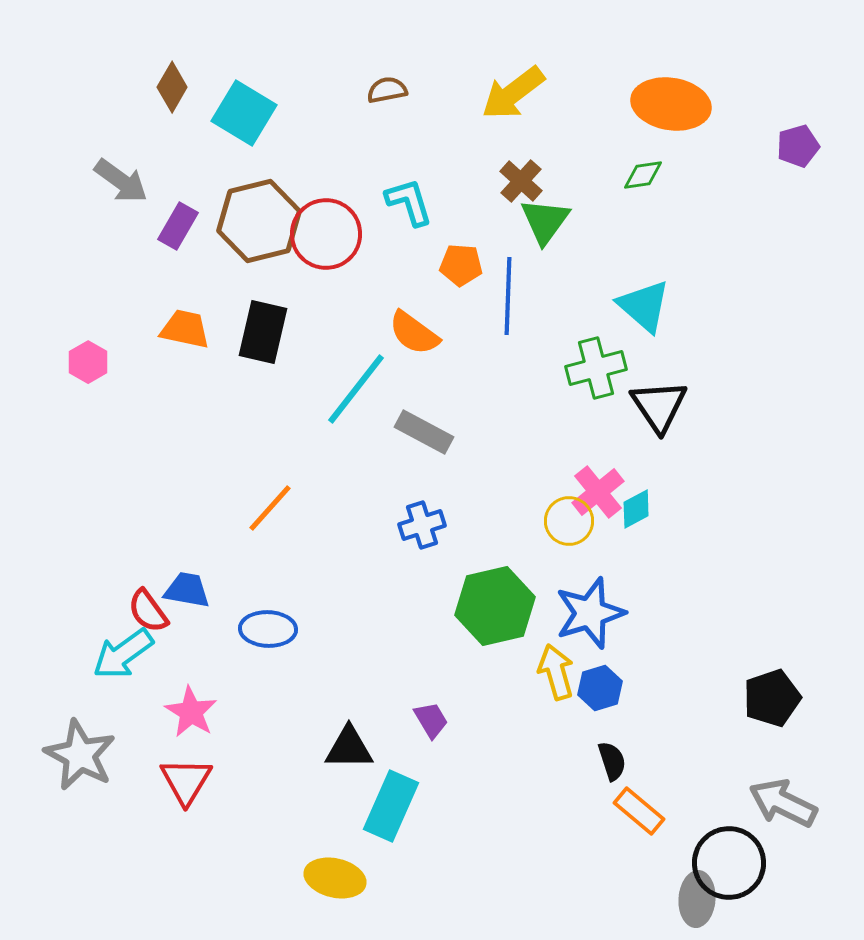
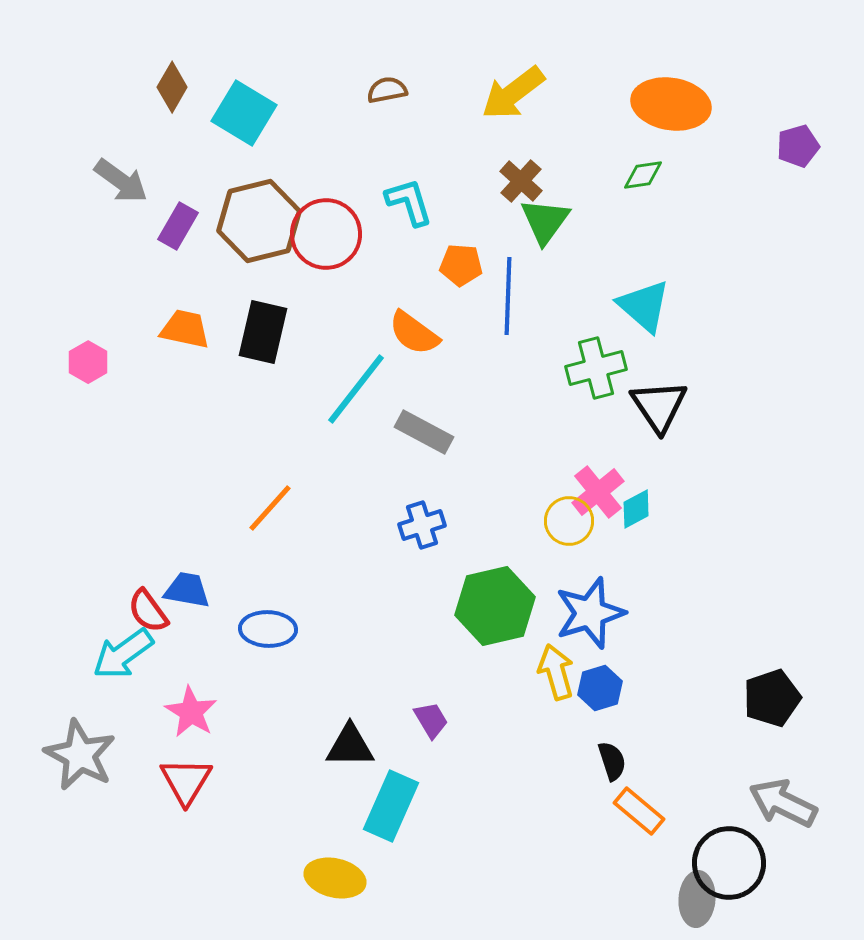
black triangle at (349, 748): moved 1 px right, 2 px up
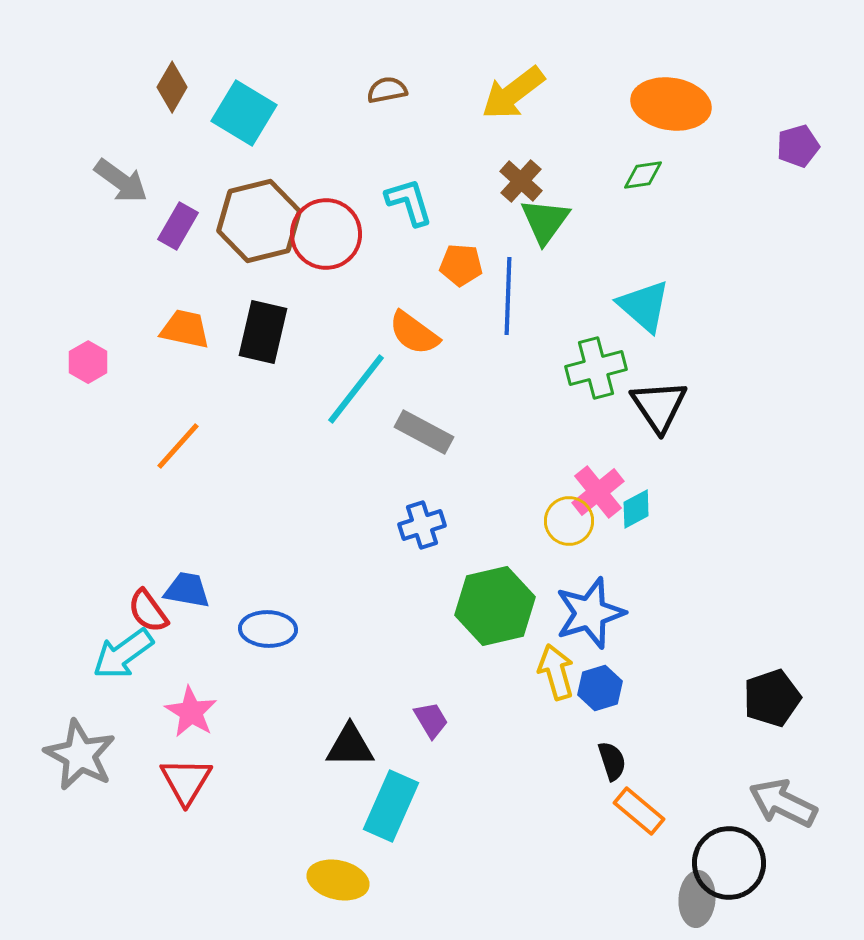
orange line at (270, 508): moved 92 px left, 62 px up
yellow ellipse at (335, 878): moved 3 px right, 2 px down
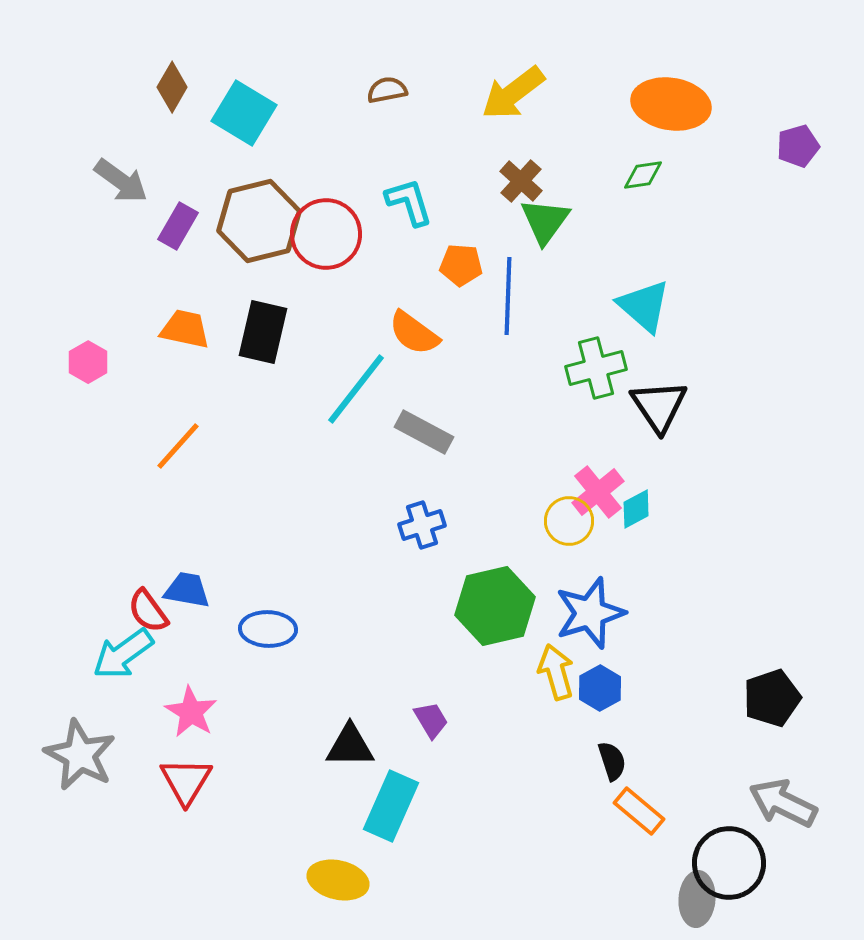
blue hexagon at (600, 688): rotated 12 degrees counterclockwise
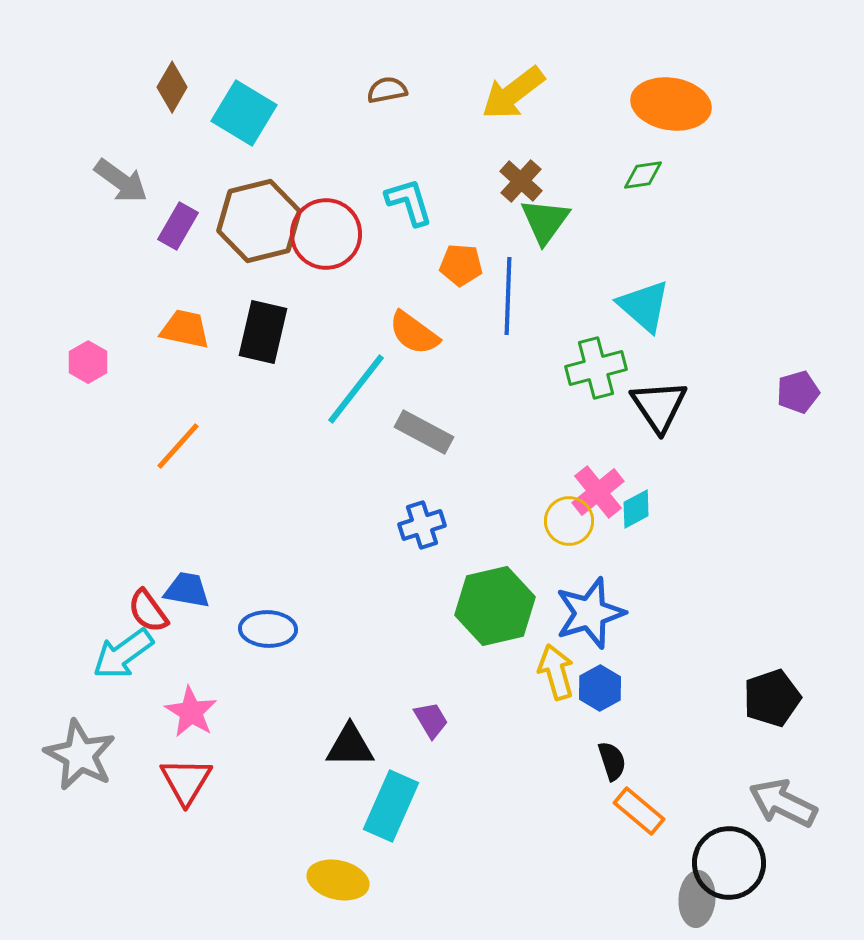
purple pentagon at (798, 146): moved 246 px down
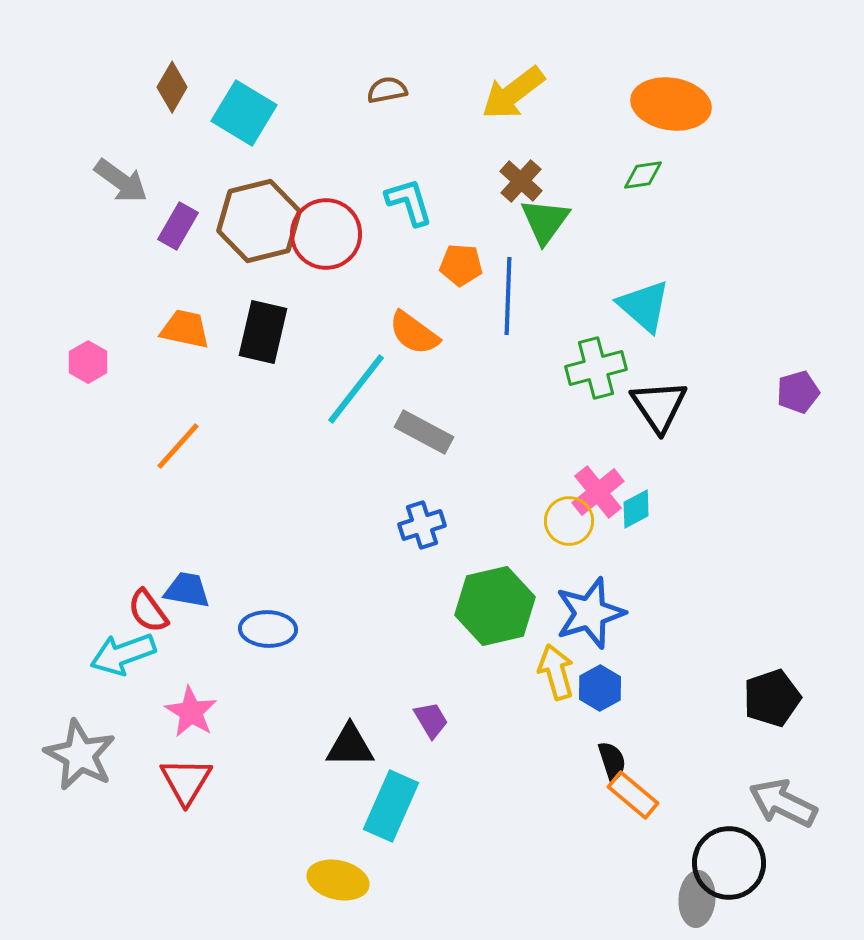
cyan arrow at (123, 654): rotated 16 degrees clockwise
orange rectangle at (639, 811): moved 6 px left, 16 px up
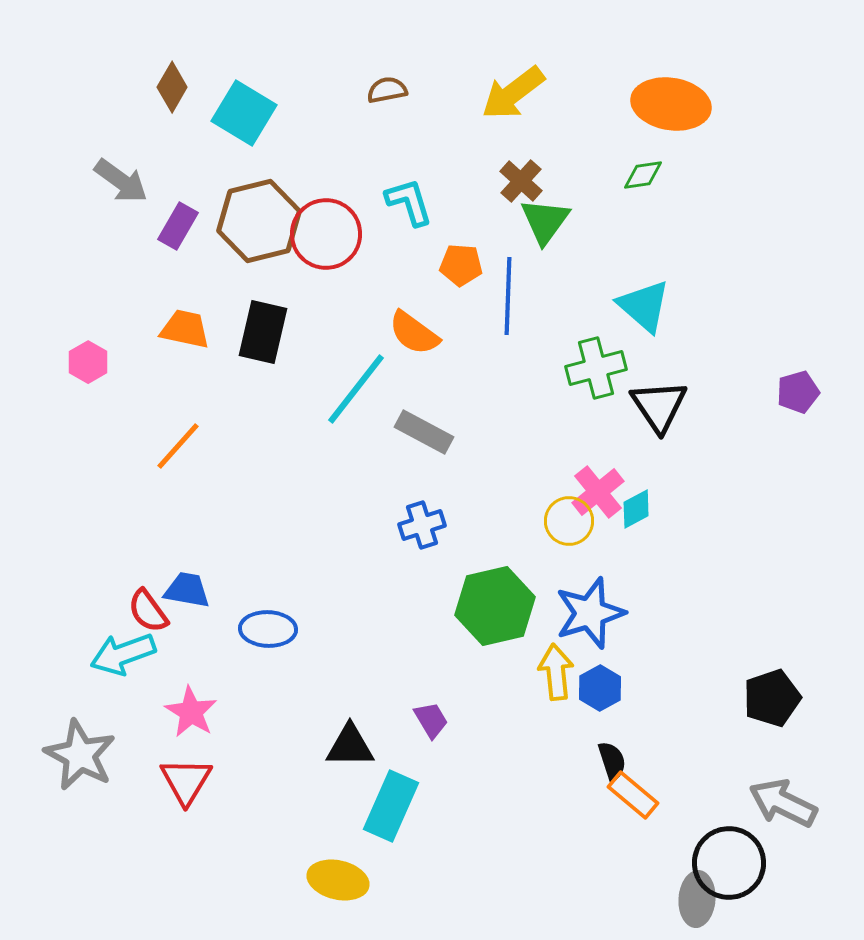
yellow arrow at (556, 672): rotated 10 degrees clockwise
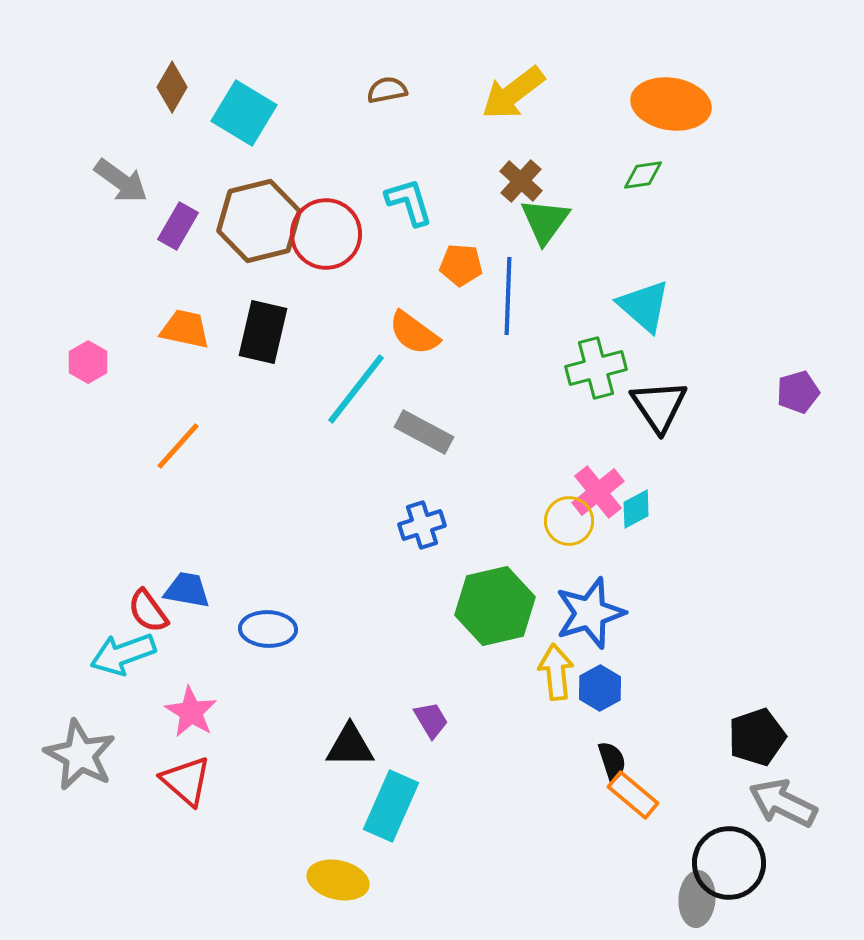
black pentagon at (772, 698): moved 15 px left, 39 px down
red triangle at (186, 781): rotated 20 degrees counterclockwise
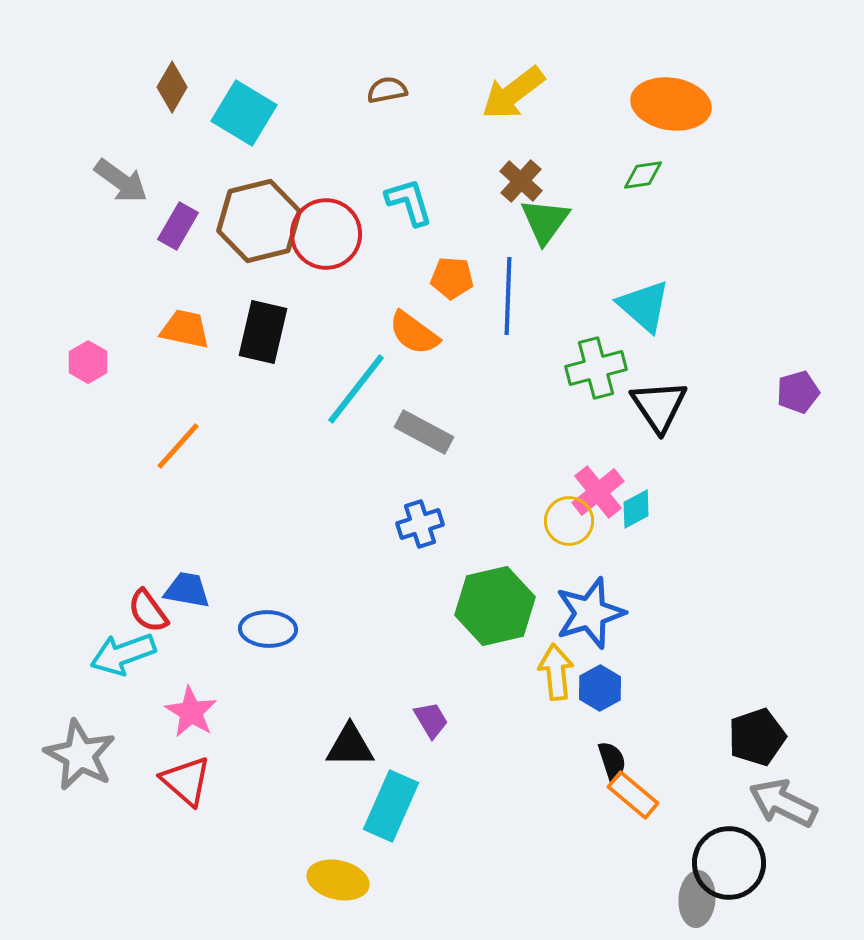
orange pentagon at (461, 265): moved 9 px left, 13 px down
blue cross at (422, 525): moved 2 px left, 1 px up
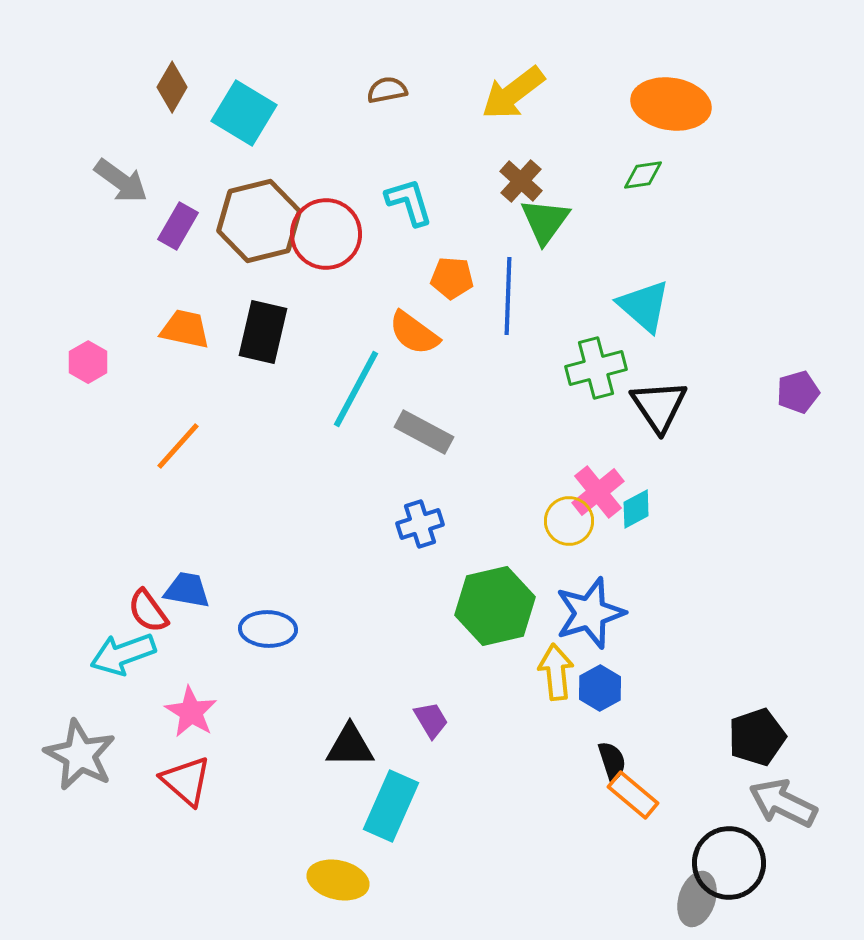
cyan line at (356, 389): rotated 10 degrees counterclockwise
gray ellipse at (697, 899): rotated 14 degrees clockwise
